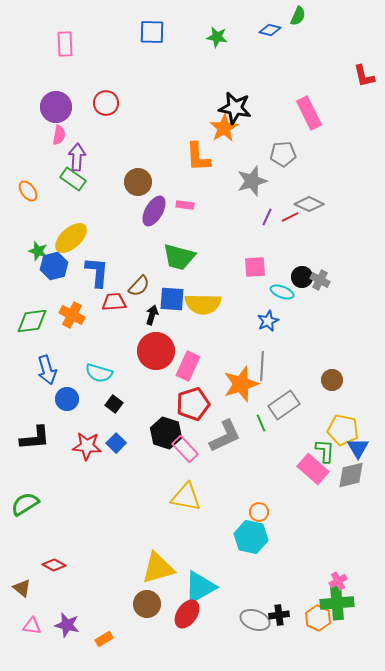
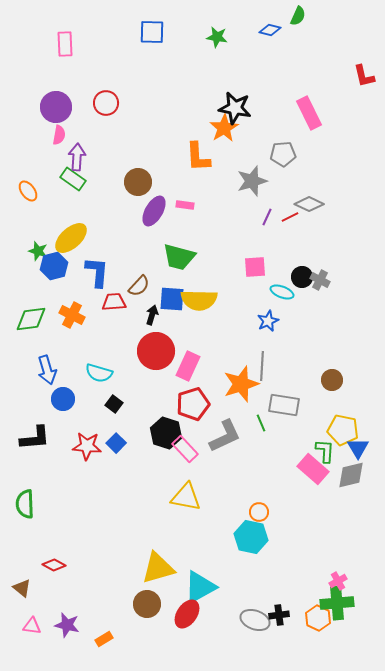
yellow semicircle at (203, 304): moved 4 px left, 4 px up
green diamond at (32, 321): moved 1 px left, 2 px up
blue circle at (67, 399): moved 4 px left
gray rectangle at (284, 405): rotated 44 degrees clockwise
green semicircle at (25, 504): rotated 60 degrees counterclockwise
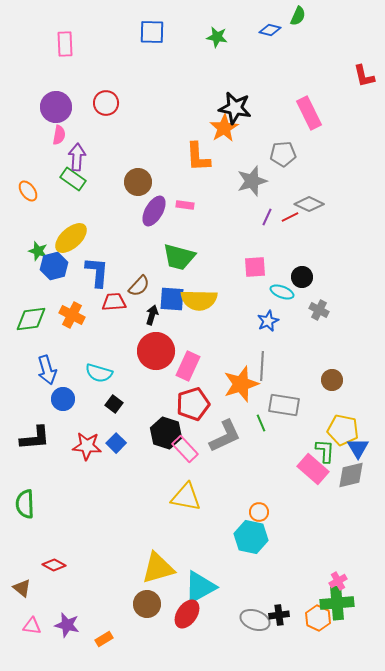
gray cross at (320, 280): moved 1 px left, 30 px down
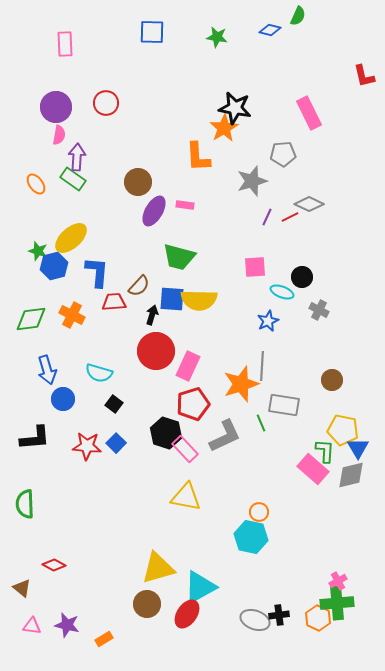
orange ellipse at (28, 191): moved 8 px right, 7 px up
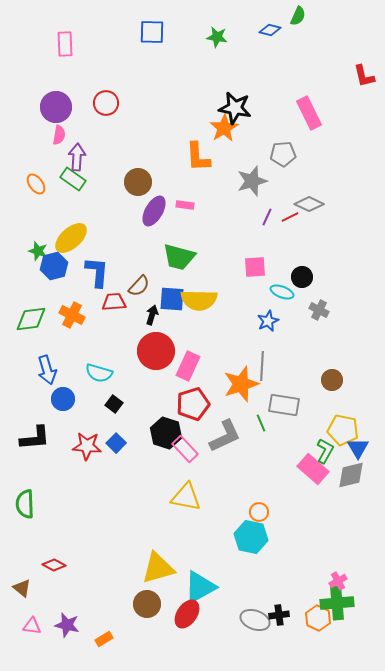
green L-shape at (325, 451): rotated 25 degrees clockwise
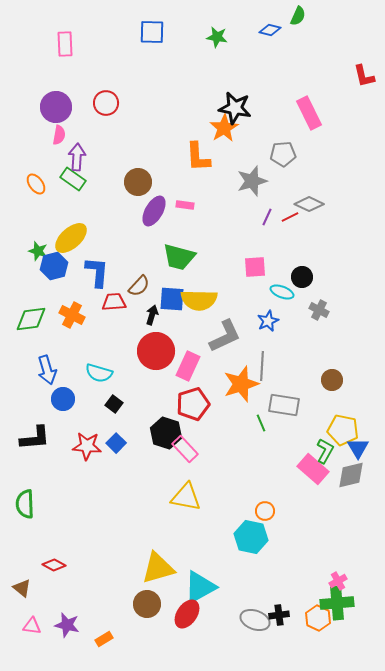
gray L-shape at (225, 436): moved 100 px up
orange circle at (259, 512): moved 6 px right, 1 px up
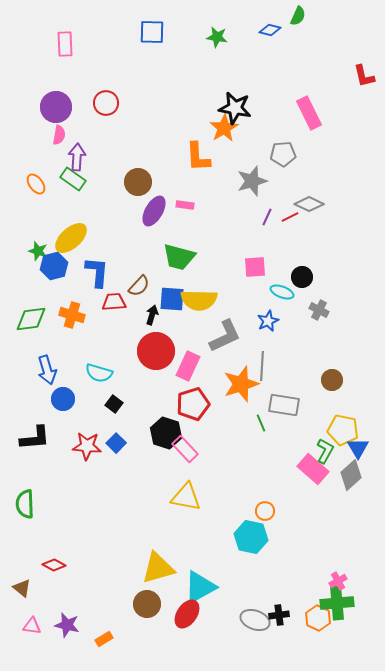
orange cross at (72, 315): rotated 10 degrees counterclockwise
gray diamond at (351, 475): rotated 28 degrees counterclockwise
